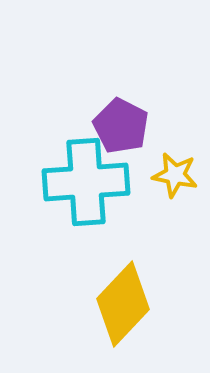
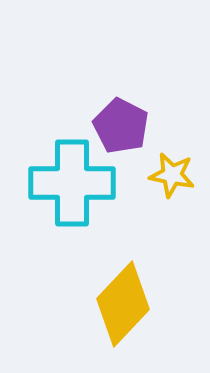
yellow star: moved 3 px left
cyan cross: moved 14 px left, 1 px down; rotated 4 degrees clockwise
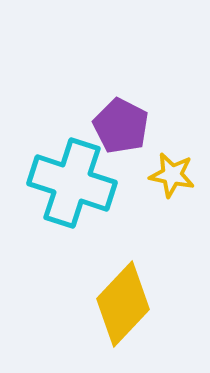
cyan cross: rotated 18 degrees clockwise
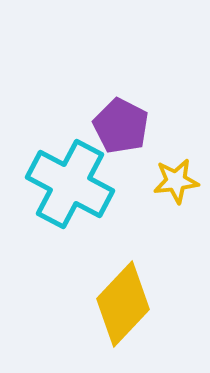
yellow star: moved 4 px right, 6 px down; rotated 18 degrees counterclockwise
cyan cross: moved 2 px left, 1 px down; rotated 10 degrees clockwise
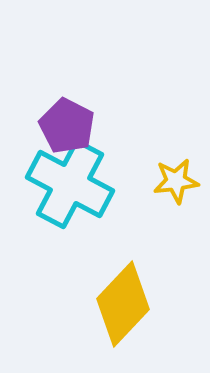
purple pentagon: moved 54 px left
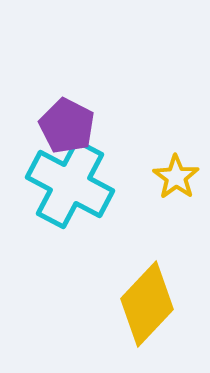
yellow star: moved 4 px up; rotated 30 degrees counterclockwise
yellow diamond: moved 24 px right
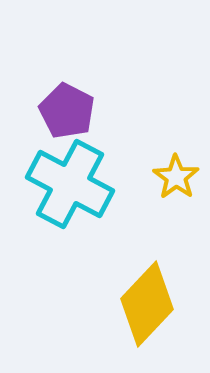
purple pentagon: moved 15 px up
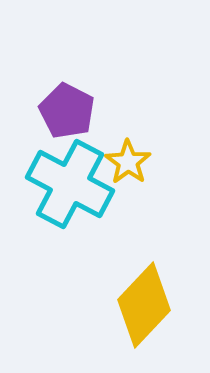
yellow star: moved 48 px left, 15 px up
yellow diamond: moved 3 px left, 1 px down
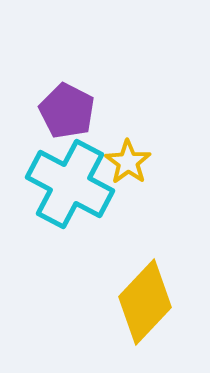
yellow diamond: moved 1 px right, 3 px up
